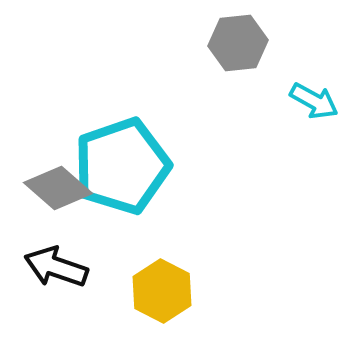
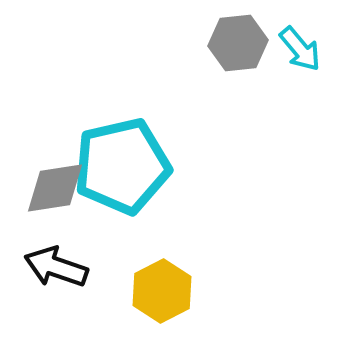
cyan arrow: moved 14 px left, 52 px up; rotated 21 degrees clockwise
cyan pentagon: rotated 6 degrees clockwise
gray diamond: moved 3 px left; rotated 50 degrees counterclockwise
yellow hexagon: rotated 6 degrees clockwise
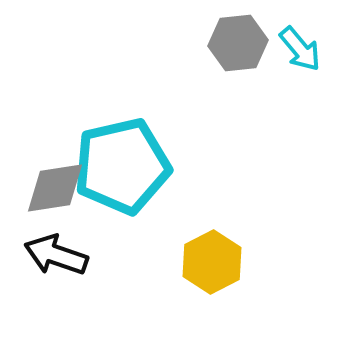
black arrow: moved 12 px up
yellow hexagon: moved 50 px right, 29 px up
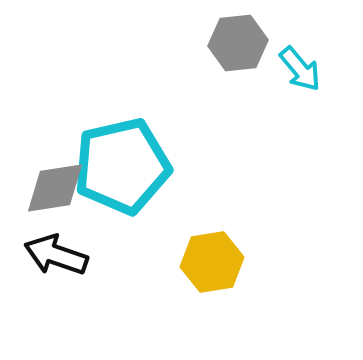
cyan arrow: moved 20 px down
yellow hexagon: rotated 18 degrees clockwise
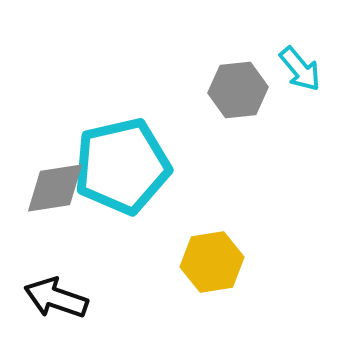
gray hexagon: moved 47 px down
black arrow: moved 43 px down
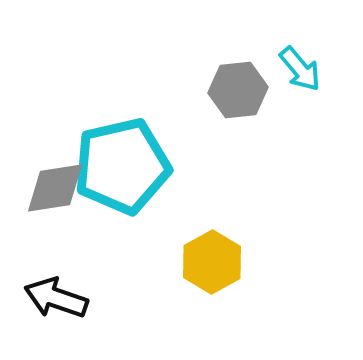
yellow hexagon: rotated 20 degrees counterclockwise
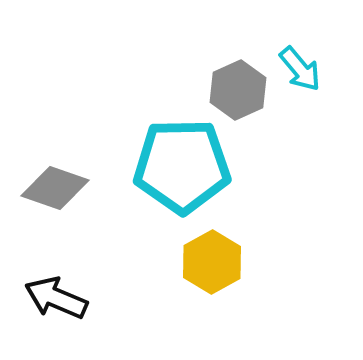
gray hexagon: rotated 18 degrees counterclockwise
cyan pentagon: moved 60 px right; rotated 12 degrees clockwise
gray diamond: rotated 28 degrees clockwise
black arrow: rotated 4 degrees clockwise
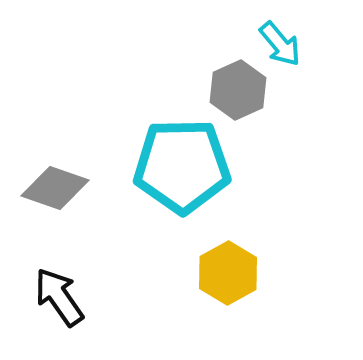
cyan arrow: moved 20 px left, 25 px up
yellow hexagon: moved 16 px right, 11 px down
black arrow: moved 3 px right, 1 px up; rotated 32 degrees clockwise
